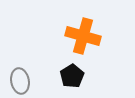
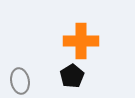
orange cross: moved 2 px left, 5 px down; rotated 16 degrees counterclockwise
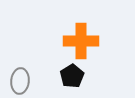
gray ellipse: rotated 15 degrees clockwise
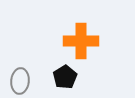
black pentagon: moved 7 px left, 1 px down
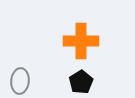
black pentagon: moved 16 px right, 5 px down
